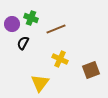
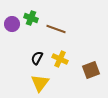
brown line: rotated 42 degrees clockwise
black semicircle: moved 14 px right, 15 px down
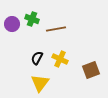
green cross: moved 1 px right, 1 px down
brown line: rotated 30 degrees counterclockwise
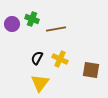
brown square: rotated 30 degrees clockwise
